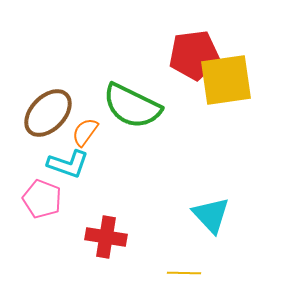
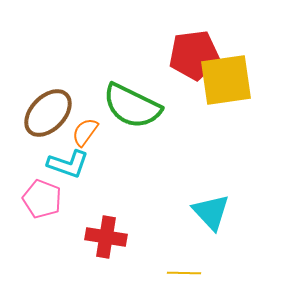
cyan triangle: moved 3 px up
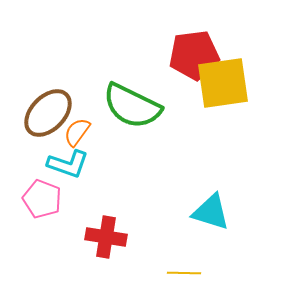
yellow square: moved 3 px left, 3 px down
orange semicircle: moved 8 px left
cyan triangle: rotated 30 degrees counterclockwise
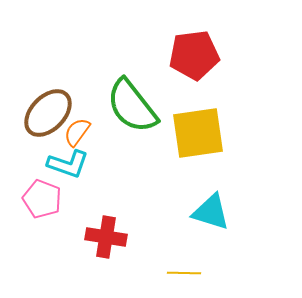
yellow square: moved 25 px left, 50 px down
green semicircle: rotated 26 degrees clockwise
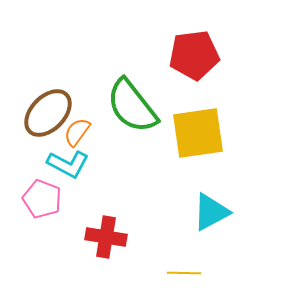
cyan L-shape: rotated 9 degrees clockwise
cyan triangle: rotated 45 degrees counterclockwise
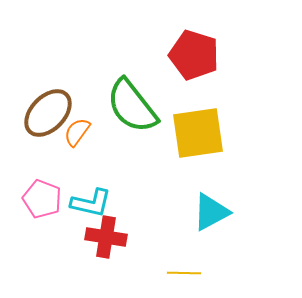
red pentagon: rotated 24 degrees clockwise
cyan L-shape: moved 23 px right, 39 px down; rotated 15 degrees counterclockwise
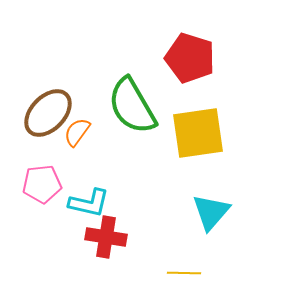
red pentagon: moved 4 px left, 3 px down
green semicircle: rotated 8 degrees clockwise
pink pentagon: moved 15 px up; rotated 27 degrees counterclockwise
cyan L-shape: moved 2 px left
cyan triangle: rotated 21 degrees counterclockwise
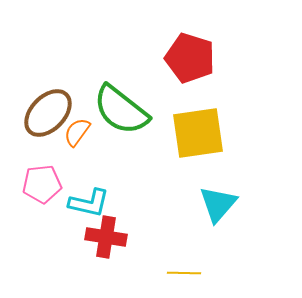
green semicircle: moved 11 px left, 4 px down; rotated 22 degrees counterclockwise
cyan triangle: moved 7 px right, 8 px up
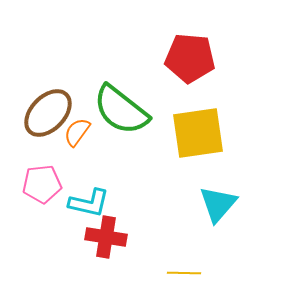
red pentagon: rotated 12 degrees counterclockwise
